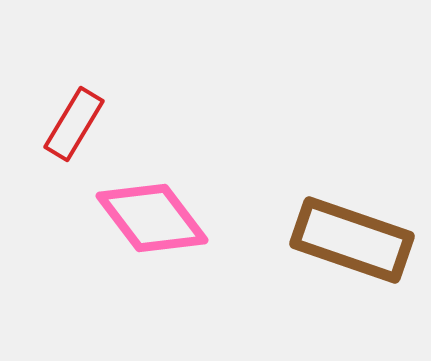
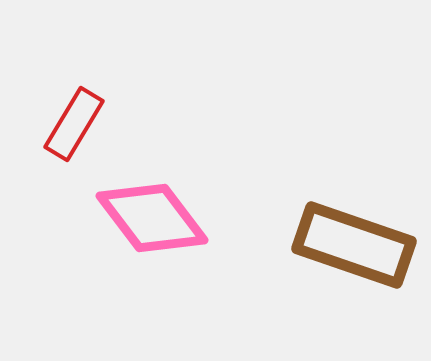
brown rectangle: moved 2 px right, 5 px down
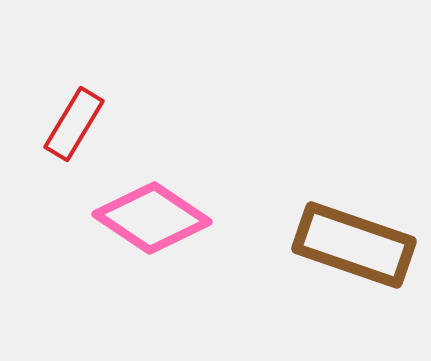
pink diamond: rotated 19 degrees counterclockwise
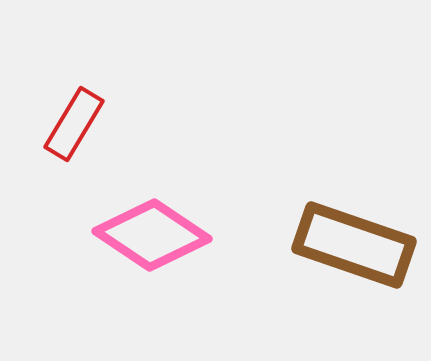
pink diamond: moved 17 px down
